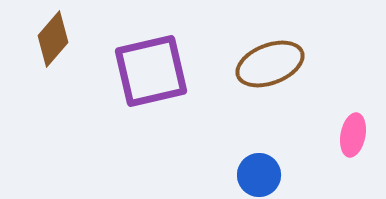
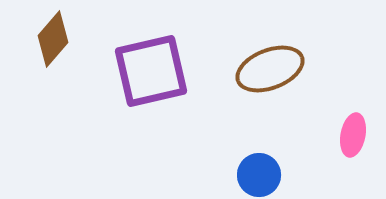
brown ellipse: moved 5 px down
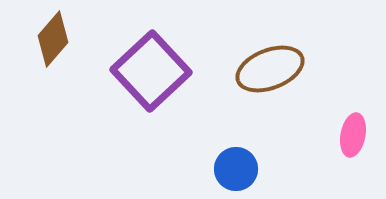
purple square: rotated 30 degrees counterclockwise
blue circle: moved 23 px left, 6 px up
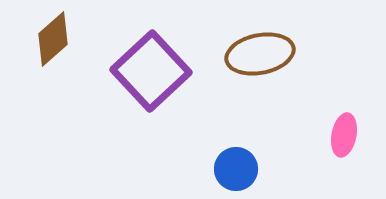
brown diamond: rotated 8 degrees clockwise
brown ellipse: moved 10 px left, 15 px up; rotated 10 degrees clockwise
pink ellipse: moved 9 px left
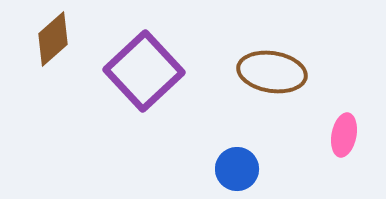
brown ellipse: moved 12 px right, 18 px down; rotated 20 degrees clockwise
purple square: moved 7 px left
blue circle: moved 1 px right
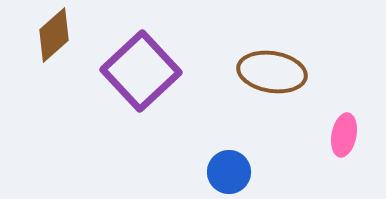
brown diamond: moved 1 px right, 4 px up
purple square: moved 3 px left
blue circle: moved 8 px left, 3 px down
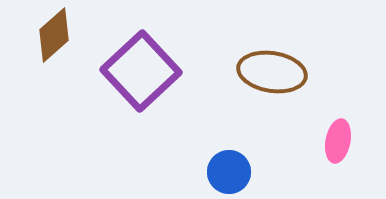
pink ellipse: moved 6 px left, 6 px down
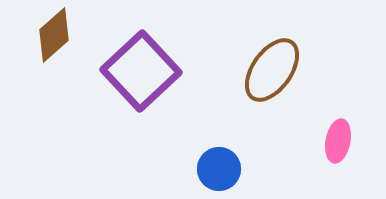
brown ellipse: moved 2 px up; rotated 64 degrees counterclockwise
blue circle: moved 10 px left, 3 px up
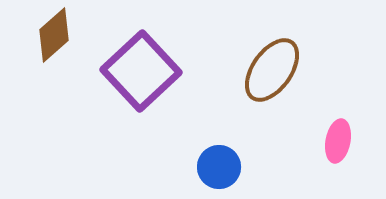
blue circle: moved 2 px up
